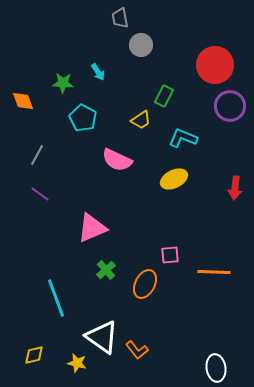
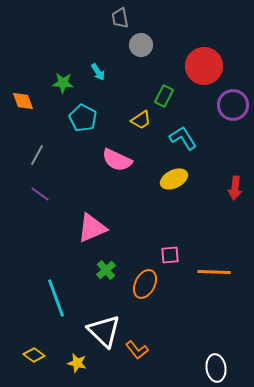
red circle: moved 11 px left, 1 px down
purple circle: moved 3 px right, 1 px up
cyan L-shape: rotated 36 degrees clockwise
white triangle: moved 2 px right, 6 px up; rotated 9 degrees clockwise
yellow diamond: rotated 50 degrees clockwise
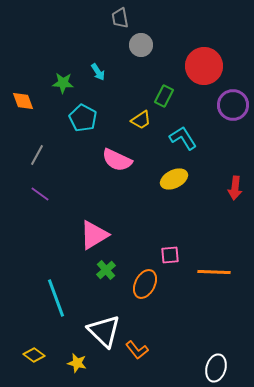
pink triangle: moved 2 px right, 7 px down; rotated 8 degrees counterclockwise
white ellipse: rotated 24 degrees clockwise
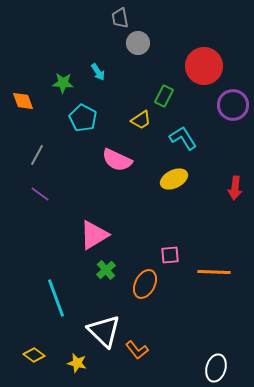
gray circle: moved 3 px left, 2 px up
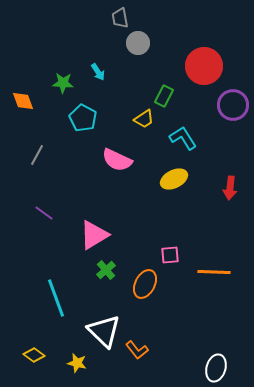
yellow trapezoid: moved 3 px right, 1 px up
red arrow: moved 5 px left
purple line: moved 4 px right, 19 px down
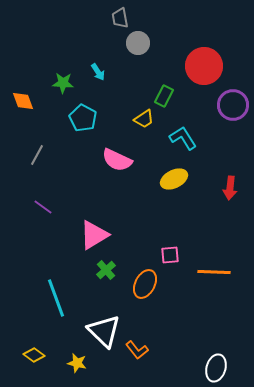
purple line: moved 1 px left, 6 px up
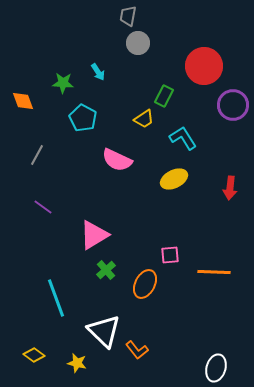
gray trapezoid: moved 8 px right, 2 px up; rotated 20 degrees clockwise
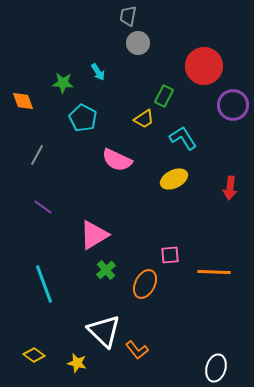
cyan line: moved 12 px left, 14 px up
